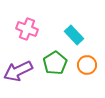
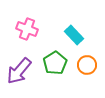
purple arrow: moved 1 px right; rotated 24 degrees counterclockwise
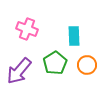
cyan rectangle: moved 1 px down; rotated 42 degrees clockwise
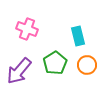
cyan rectangle: moved 4 px right; rotated 12 degrees counterclockwise
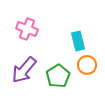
cyan rectangle: moved 5 px down
green pentagon: moved 3 px right, 13 px down
purple arrow: moved 5 px right, 1 px up
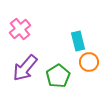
pink cross: moved 7 px left; rotated 30 degrees clockwise
orange circle: moved 2 px right, 3 px up
purple arrow: moved 1 px right, 2 px up
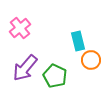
pink cross: moved 1 px up
orange circle: moved 2 px right, 2 px up
green pentagon: moved 3 px left; rotated 15 degrees counterclockwise
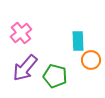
pink cross: moved 1 px right, 5 px down
cyan rectangle: rotated 12 degrees clockwise
green pentagon: rotated 10 degrees counterclockwise
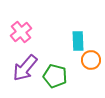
pink cross: moved 1 px up
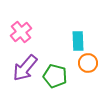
orange circle: moved 3 px left, 3 px down
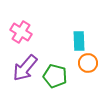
pink cross: rotated 20 degrees counterclockwise
cyan rectangle: moved 1 px right
